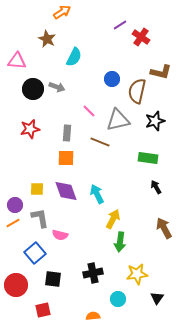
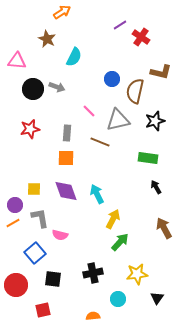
brown semicircle: moved 2 px left
yellow square: moved 3 px left
green arrow: rotated 144 degrees counterclockwise
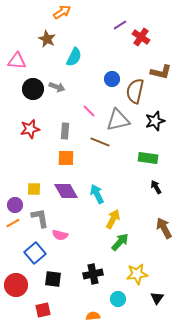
gray rectangle: moved 2 px left, 2 px up
purple diamond: rotated 10 degrees counterclockwise
black cross: moved 1 px down
